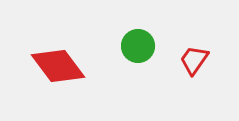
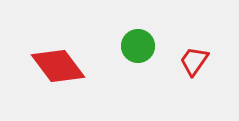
red trapezoid: moved 1 px down
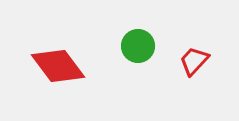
red trapezoid: rotated 8 degrees clockwise
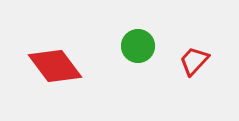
red diamond: moved 3 px left
